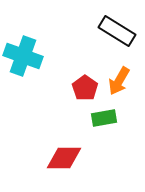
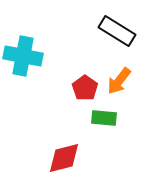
cyan cross: rotated 9 degrees counterclockwise
orange arrow: rotated 8 degrees clockwise
green rectangle: rotated 15 degrees clockwise
red diamond: rotated 15 degrees counterclockwise
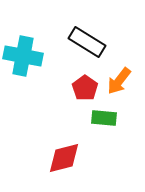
black rectangle: moved 30 px left, 11 px down
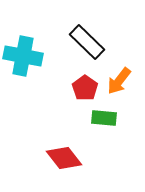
black rectangle: rotated 12 degrees clockwise
red diamond: rotated 66 degrees clockwise
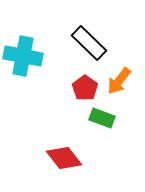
black rectangle: moved 2 px right, 1 px down
green rectangle: moved 2 px left; rotated 15 degrees clockwise
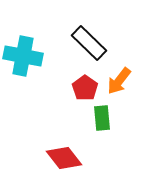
green rectangle: rotated 65 degrees clockwise
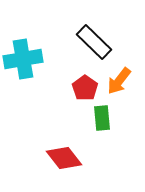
black rectangle: moved 5 px right, 1 px up
cyan cross: moved 3 px down; rotated 21 degrees counterclockwise
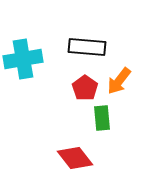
black rectangle: moved 7 px left, 5 px down; rotated 39 degrees counterclockwise
red diamond: moved 11 px right
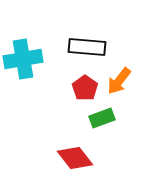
green rectangle: rotated 75 degrees clockwise
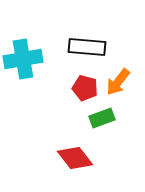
orange arrow: moved 1 px left, 1 px down
red pentagon: rotated 20 degrees counterclockwise
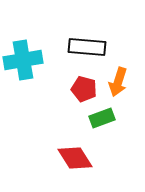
cyan cross: moved 1 px down
orange arrow: rotated 20 degrees counterclockwise
red pentagon: moved 1 px left, 1 px down
red diamond: rotated 6 degrees clockwise
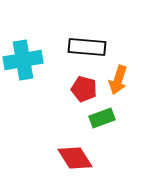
orange arrow: moved 2 px up
